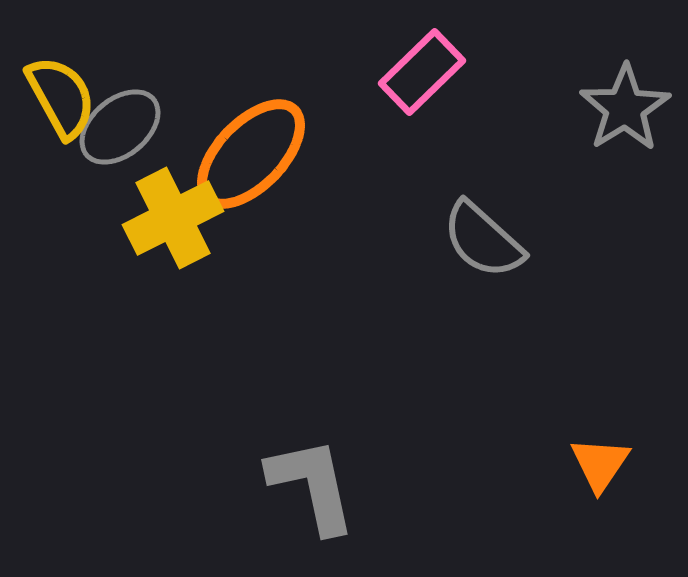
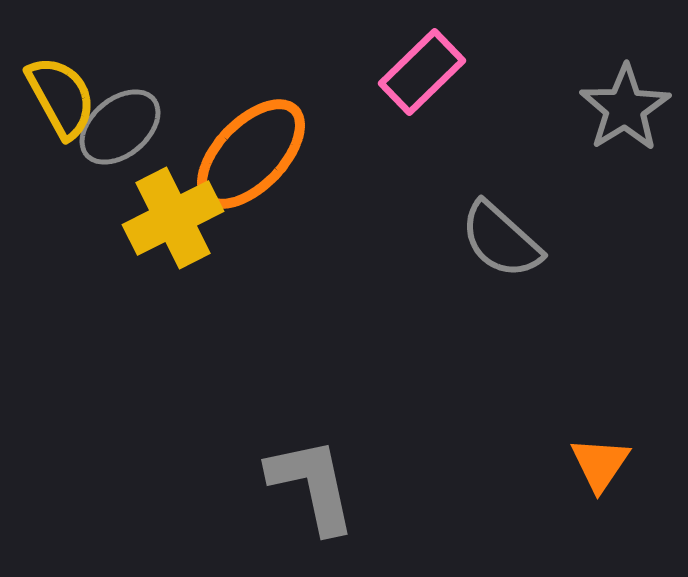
gray semicircle: moved 18 px right
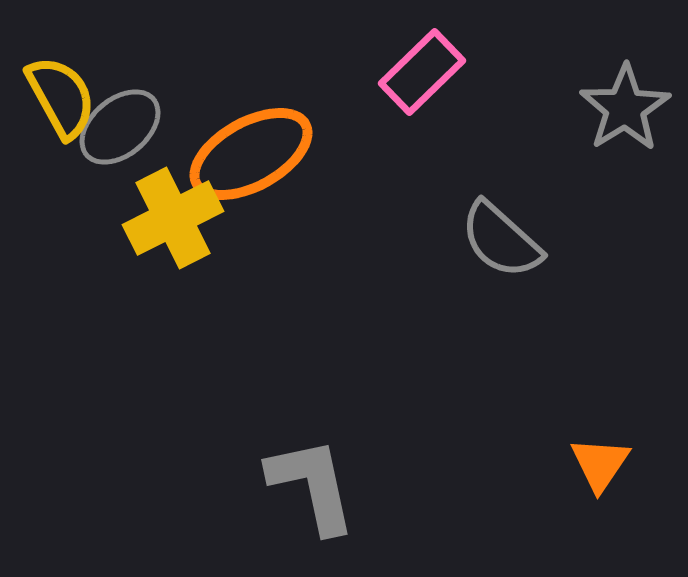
orange ellipse: rotated 17 degrees clockwise
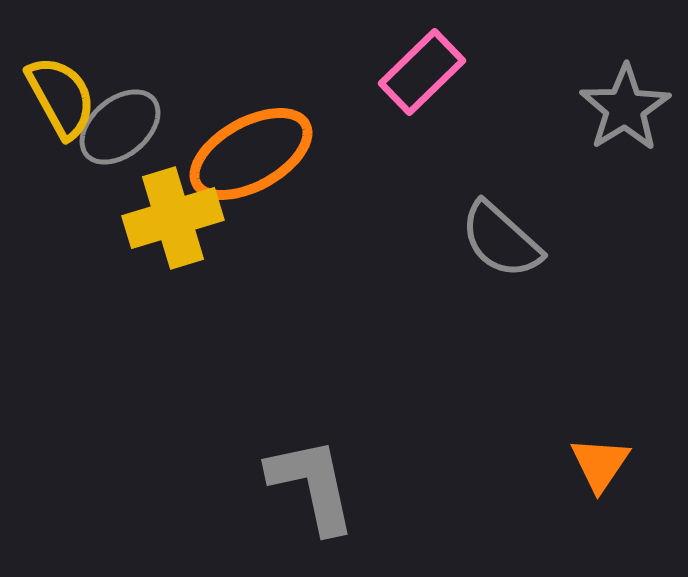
yellow cross: rotated 10 degrees clockwise
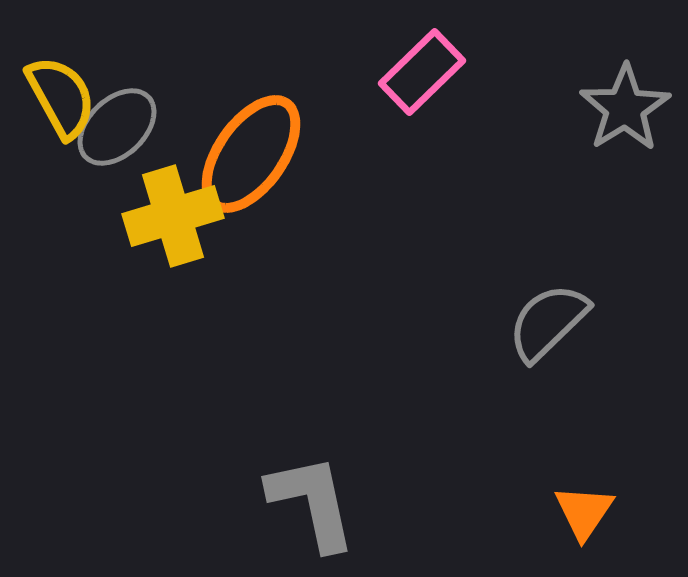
gray ellipse: moved 3 px left; rotated 4 degrees counterclockwise
orange ellipse: rotated 26 degrees counterclockwise
yellow cross: moved 2 px up
gray semicircle: moved 47 px right, 82 px down; rotated 94 degrees clockwise
orange triangle: moved 16 px left, 48 px down
gray L-shape: moved 17 px down
